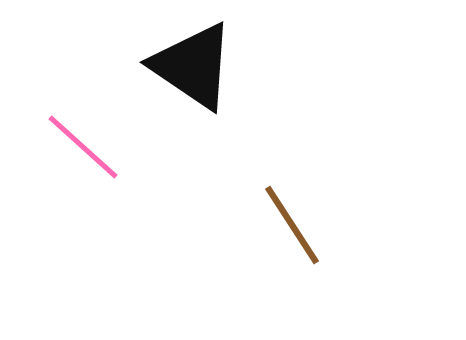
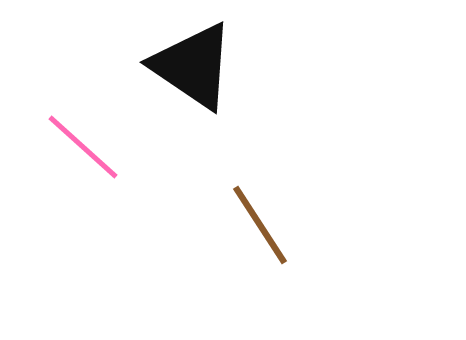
brown line: moved 32 px left
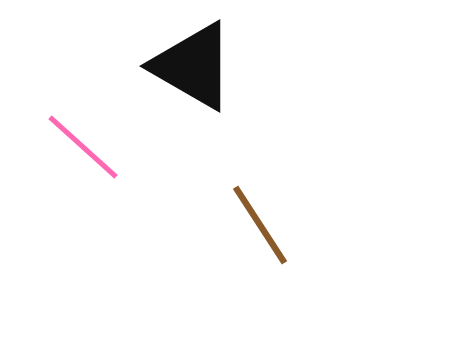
black triangle: rotated 4 degrees counterclockwise
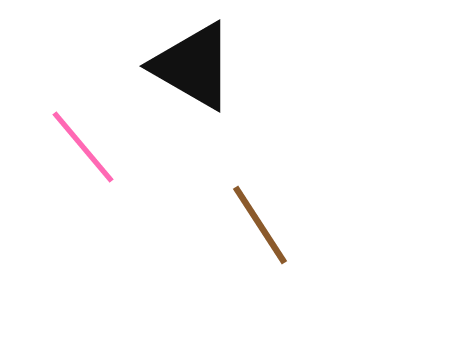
pink line: rotated 8 degrees clockwise
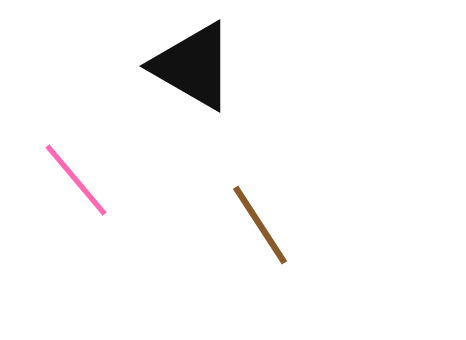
pink line: moved 7 px left, 33 px down
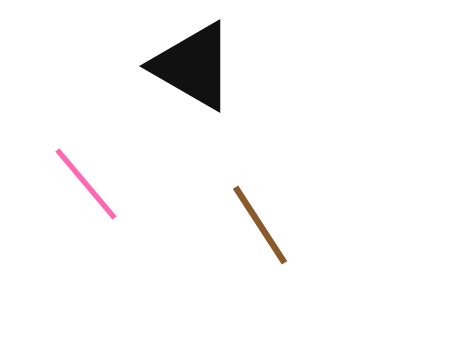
pink line: moved 10 px right, 4 px down
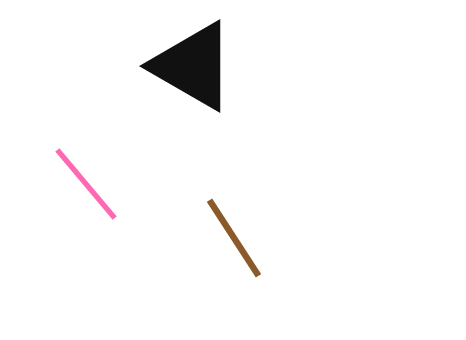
brown line: moved 26 px left, 13 px down
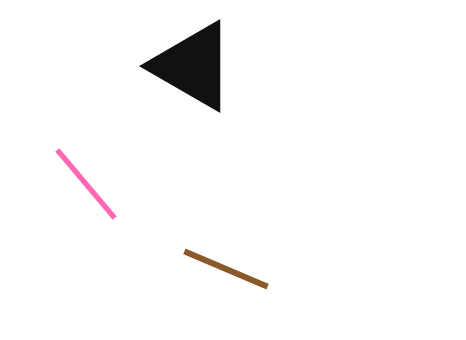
brown line: moved 8 px left, 31 px down; rotated 34 degrees counterclockwise
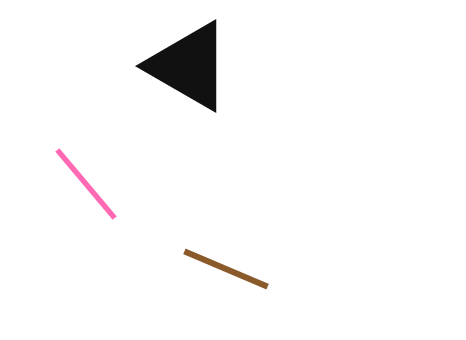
black triangle: moved 4 px left
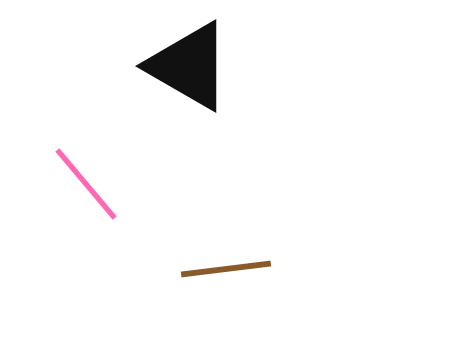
brown line: rotated 30 degrees counterclockwise
